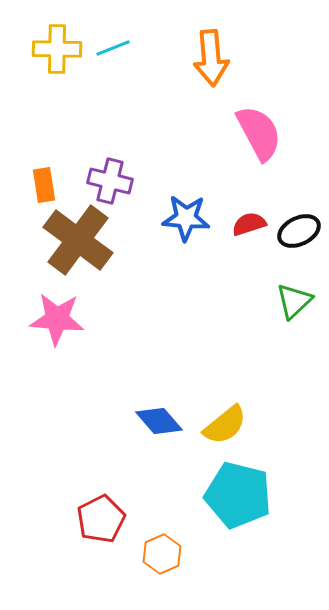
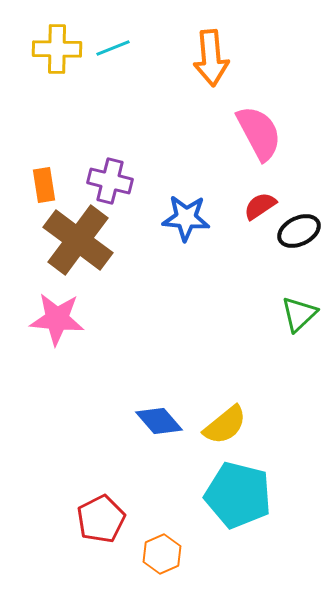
red semicircle: moved 11 px right, 18 px up; rotated 16 degrees counterclockwise
green triangle: moved 5 px right, 13 px down
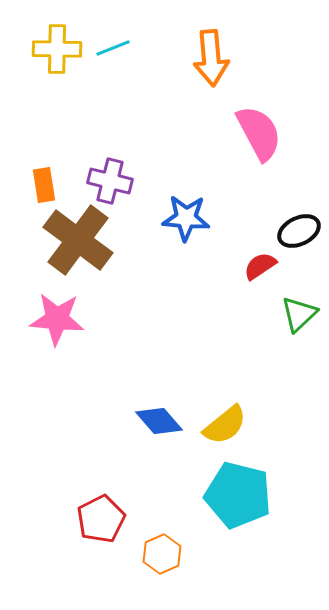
red semicircle: moved 60 px down
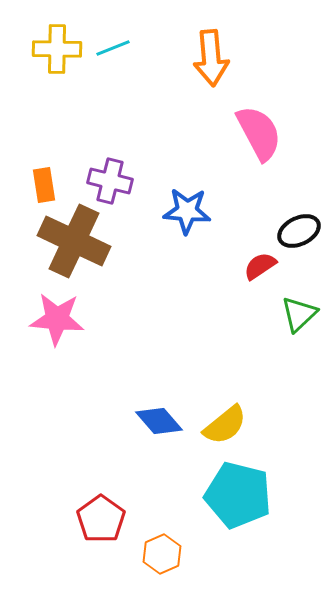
blue star: moved 1 px right, 7 px up
brown cross: moved 4 px left, 1 px down; rotated 12 degrees counterclockwise
red pentagon: rotated 9 degrees counterclockwise
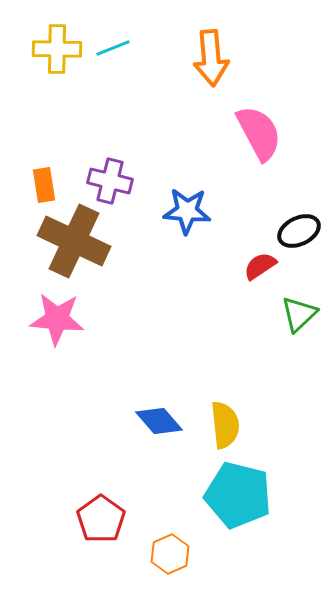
yellow semicircle: rotated 57 degrees counterclockwise
orange hexagon: moved 8 px right
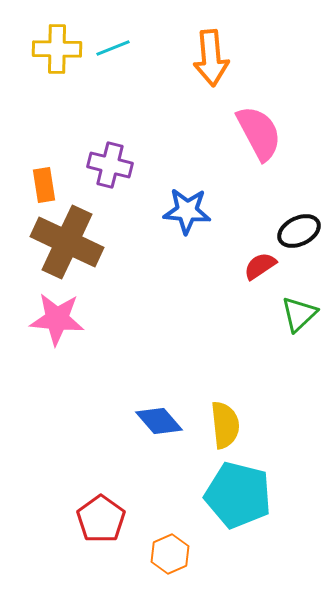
purple cross: moved 16 px up
brown cross: moved 7 px left, 1 px down
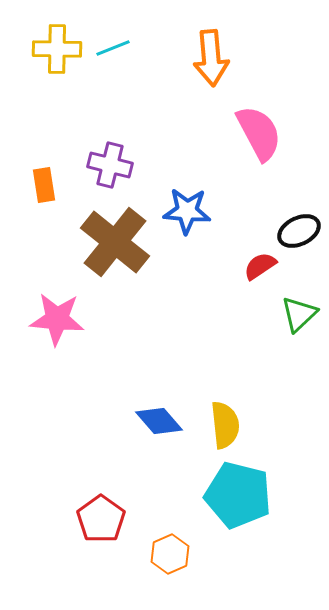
brown cross: moved 48 px right; rotated 14 degrees clockwise
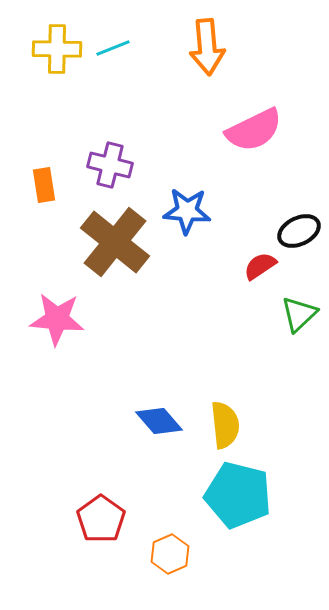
orange arrow: moved 4 px left, 11 px up
pink semicircle: moved 5 px left, 3 px up; rotated 92 degrees clockwise
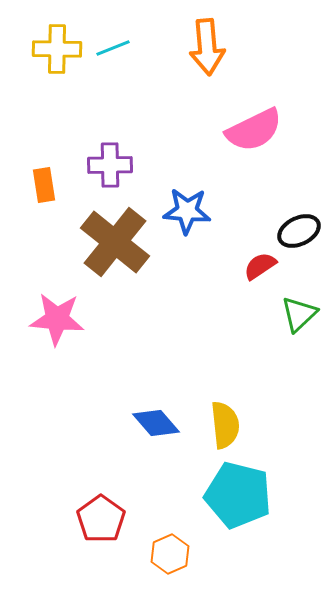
purple cross: rotated 15 degrees counterclockwise
blue diamond: moved 3 px left, 2 px down
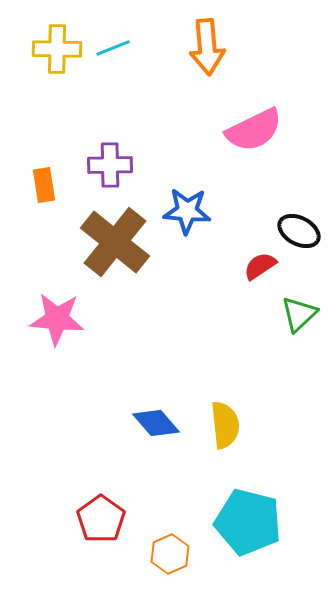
black ellipse: rotated 54 degrees clockwise
cyan pentagon: moved 10 px right, 27 px down
